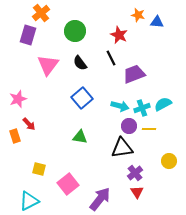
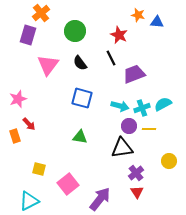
blue square: rotated 35 degrees counterclockwise
purple cross: moved 1 px right
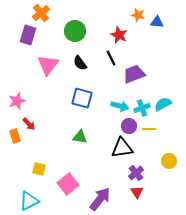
pink star: moved 1 px left, 2 px down
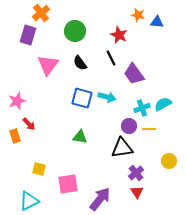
purple trapezoid: rotated 105 degrees counterclockwise
cyan arrow: moved 13 px left, 9 px up
pink square: rotated 30 degrees clockwise
